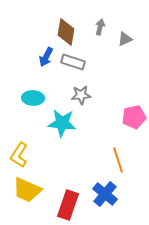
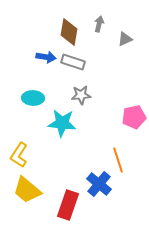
gray arrow: moved 1 px left, 3 px up
brown diamond: moved 3 px right
blue arrow: rotated 108 degrees counterclockwise
yellow trapezoid: rotated 16 degrees clockwise
blue cross: moved 6 px left, 10 px up
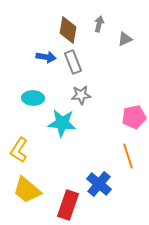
brown diamond: moved 1 px left, 2 px up
gray rectangle: rotated 50 degrees clockwise
yellow L-shape: moved 5 px up
orange line: moved 10 px right, 4 px up
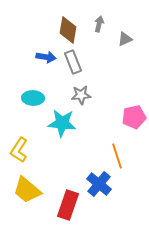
orange line: moved 11 px left
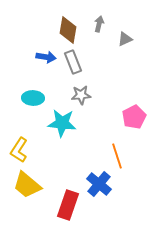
pink pentagon: rotated 15 degrees counterclockwise
yellow trapezoid: moved 5 px up
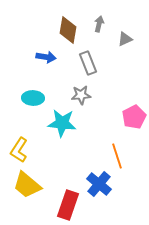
gray rectangle: moved 15 px right, 1 px down
